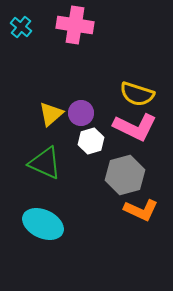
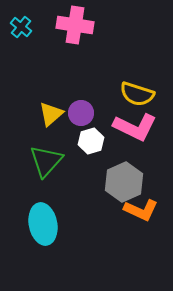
green triangle: moved 1 px right, 2 px up; rotated 48 degrees clockwise
gray hexagon: moved 1 px left, 7 px down; rotated 9 degrees counterclockwise
cyan ellipse: rotated 54 degrees clockwise
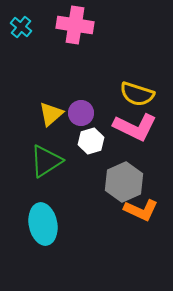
green triangle: rotated 15 degrees clockwise
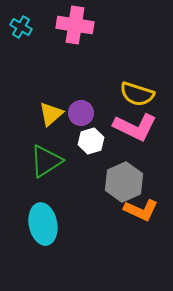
cyan cross: rotated 10 degrees counterclockwise
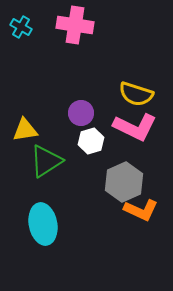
yellow semicircle: moved 1 px left
yellow triangle: moved 26 px left, 16 px down; rotated 32 degrees clockwise
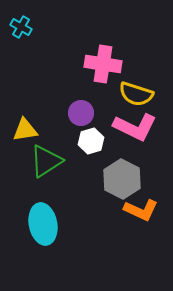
pink cross: moved 28 px right, 39 px down
gray hexagon: moved 2 px left, 3 px up; rotated 9 degrees counterclockwise
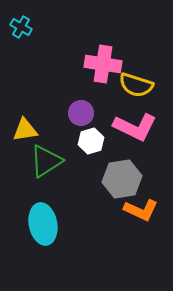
yellow semicircle: moved 9 px up
gray hexagon: rotated 24 degrees clockwise
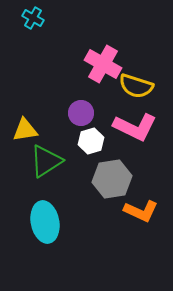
cyan cross: moved 12 px right, 9 px up
pink cross: rotated 21 degrees clockwise
yellow semicircle: moved 1 px down
gray hexagon: moved 10 px left
orange L-shape: moved 1 px down
cyan ellipse: moved 2 px right, 2 px up
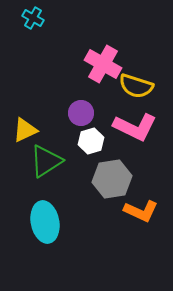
yellow triangle: rotated 16 degrees counterclockwise
